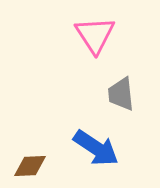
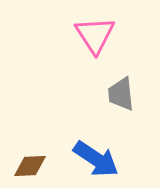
blue arrow: moved 11 px down
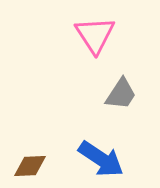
gray trapezoid: rotated 141 degrees counterclockwise
blue arrow: moved 5 px right
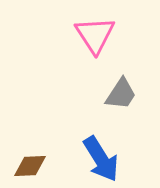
blue arrow: rotated 24 degrees clockwise
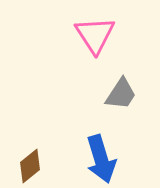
blue arrow: rotated 15 degrees clockwise
brown diamond: rotated 36 degrees counterclockwise
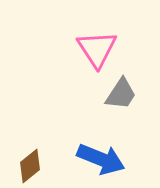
pink triangle: moved 2 px right, 14 px down
blue arrow: rotated 51 degrees counterclockwise
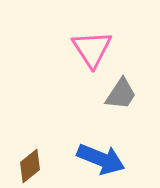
pink triangle: moved 5 px left
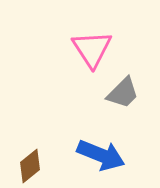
gray trapezoid: moved 2 px right, 1 px up; rotated 12 degrees clockwise
blue arrow: moved 4 px up
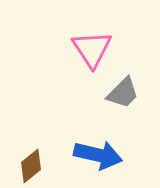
blue arrow: moved 3 px left; rotated 9 degrees counterclockwise
brown diamond: moved 1 px right
